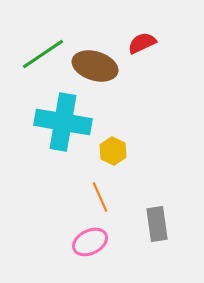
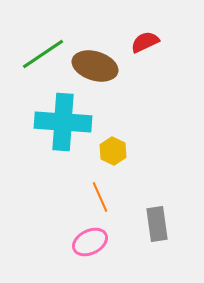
red semicircle: moved 3 px right, 1 px up
cyan cross: rotated 6 degrees counterclockwise
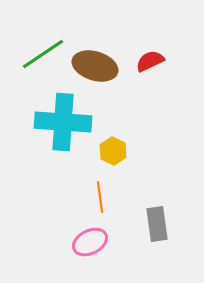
red semicircle: moved 5 px right, 19 px down
orange line: rotated 16 degrees clockwise
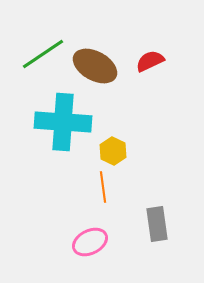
brown ellipse: rotated 12 degrees clockwise
orange line: moved 3 px right, 10 px up
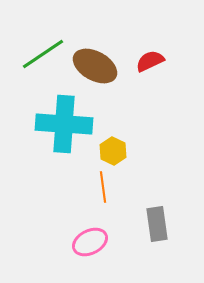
cyan cross: moved 1 px right, 2 px down
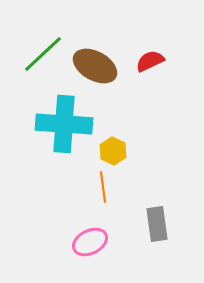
green line: rotated 9 degrees counterclockwise
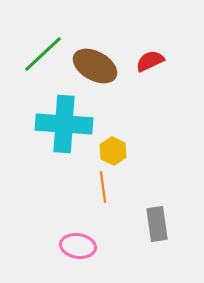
pink ellipse: moved 12 px left, 4 px down; rotated 36 degrees clockwise
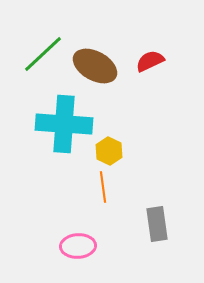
yellow hexagon: moved 4 px left
pink ellipse: rotated 12 degrees counterclockwise
